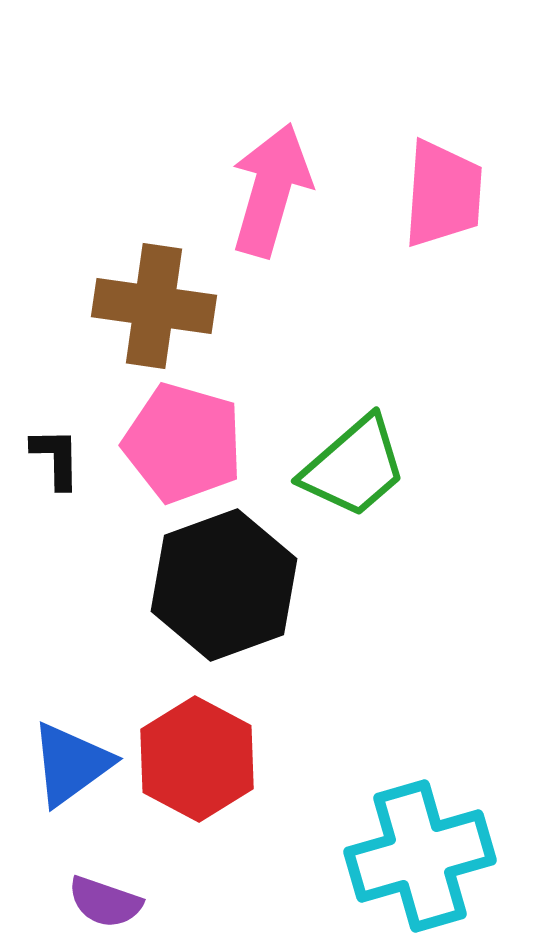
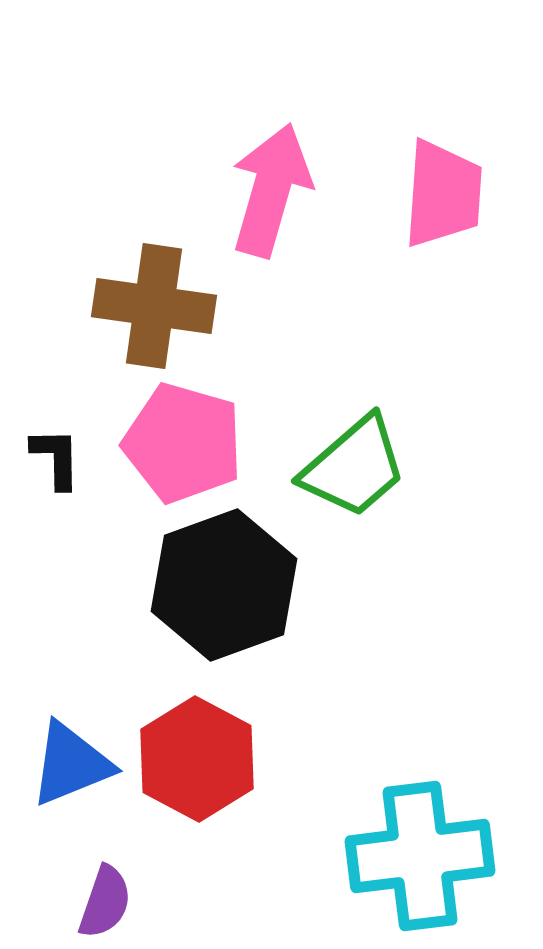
blue triangle: rotated 14 degrees clockwise
cyan cross: rotated 9 degrees clockwise
purple semicircle: rotated 90 degrees counterclockwise
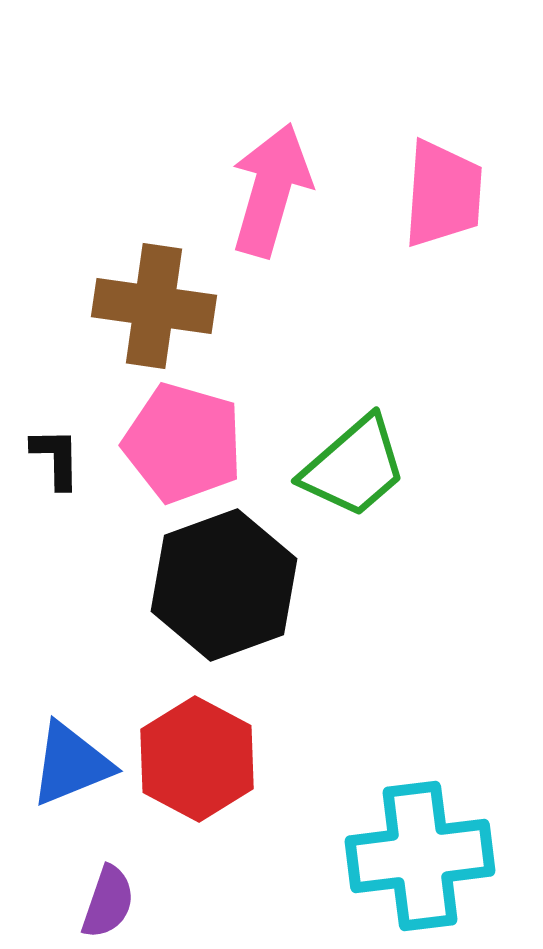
purple semicircle: moved 3 px right
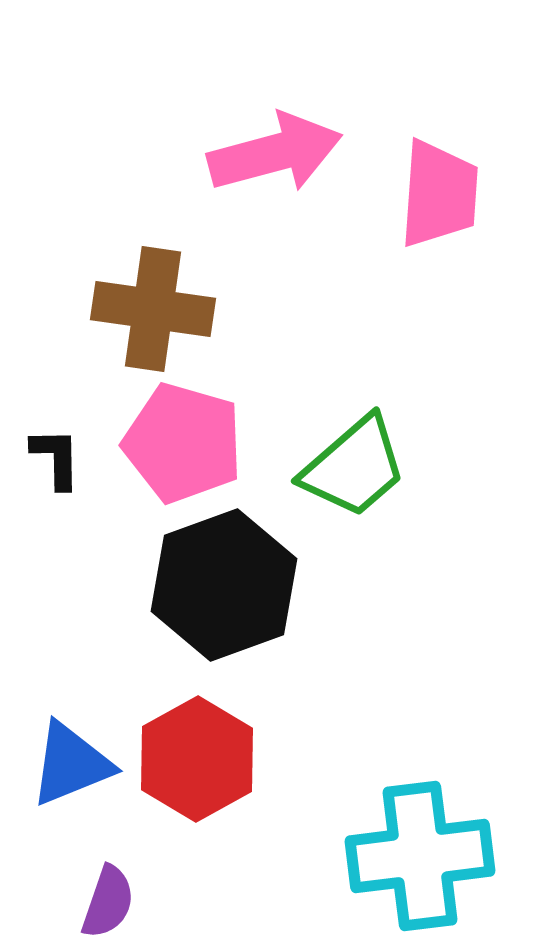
pink arrow: moved 4 px right, 37 px up; rotated 59 degrees clockwise
pink trapezoid: moved 4 px left
brown cross: moved 1 px left, 3 px down
red hexagon: rotated 3 degrees clockwise
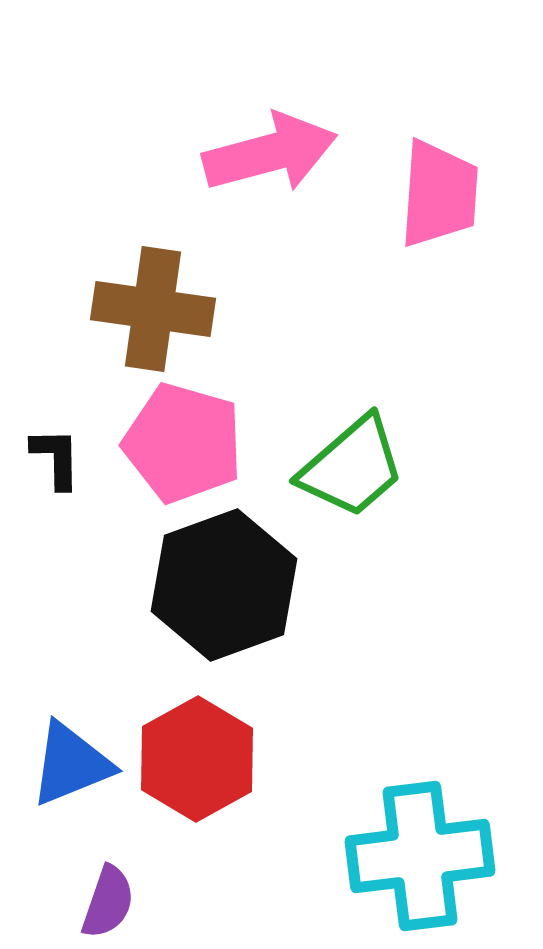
pink arrow: moved 5 px left
green trapezoid: moved 2 px left
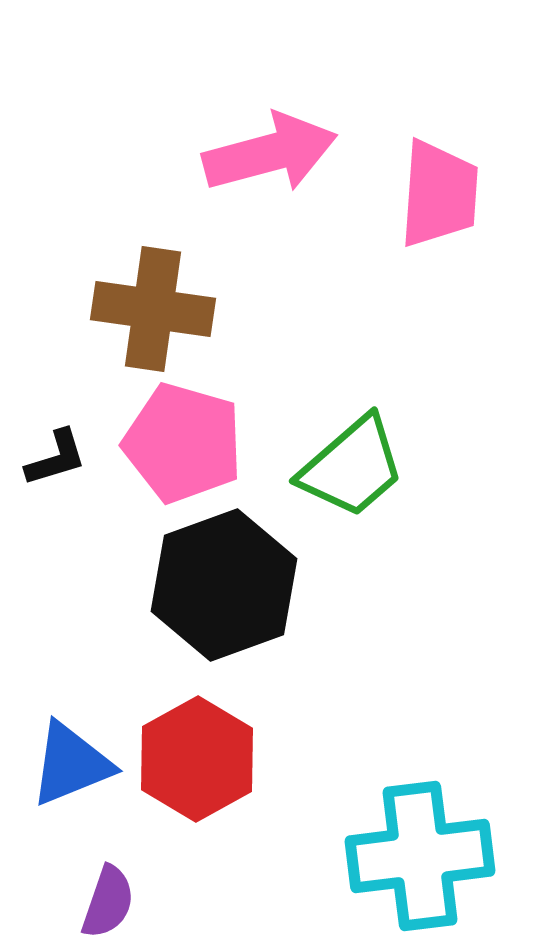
black L-shape: rotated 74 degrees clockwise
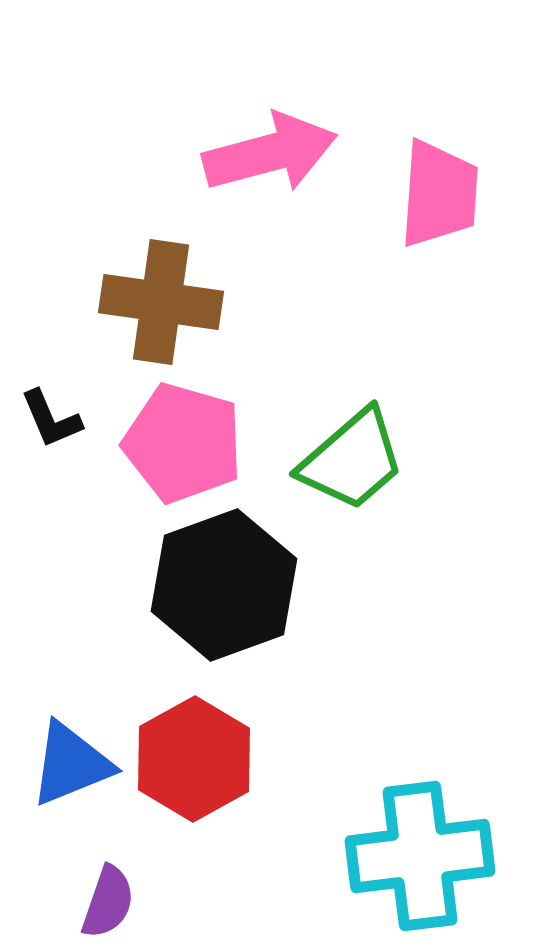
brown cross: moved 8 px right, 7 px up
black L-shape: moved 5 px left, 39 px up; rotated 84 degrees clockwise
green trapezoid: moved 7 px up
red hexagon: moved 3 px left
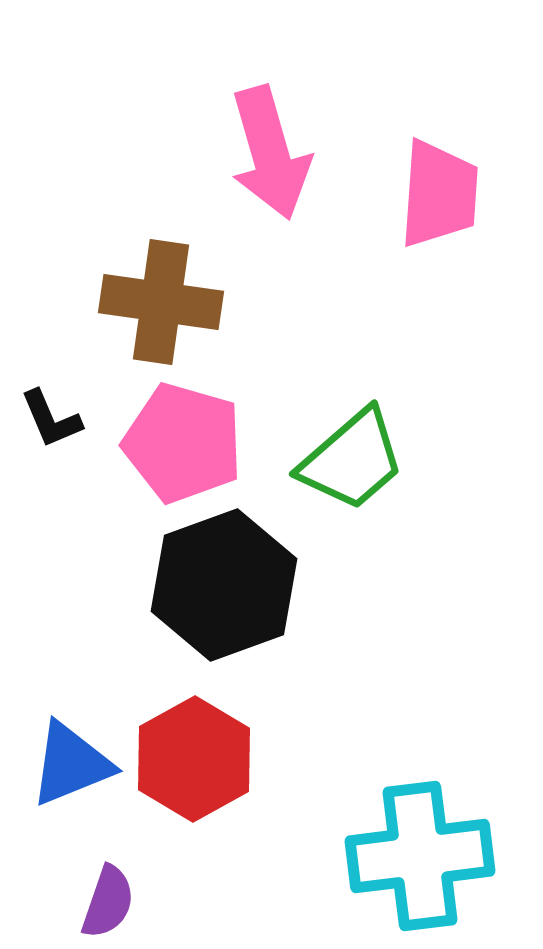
pink arrow: rotated 89 degrees clockwise
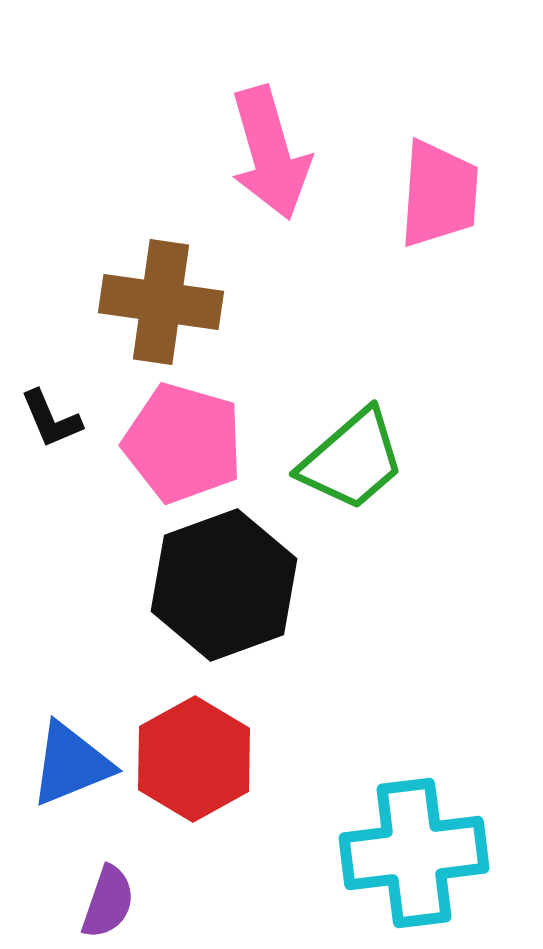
cyan cross: moved 6 px left, 3 px up
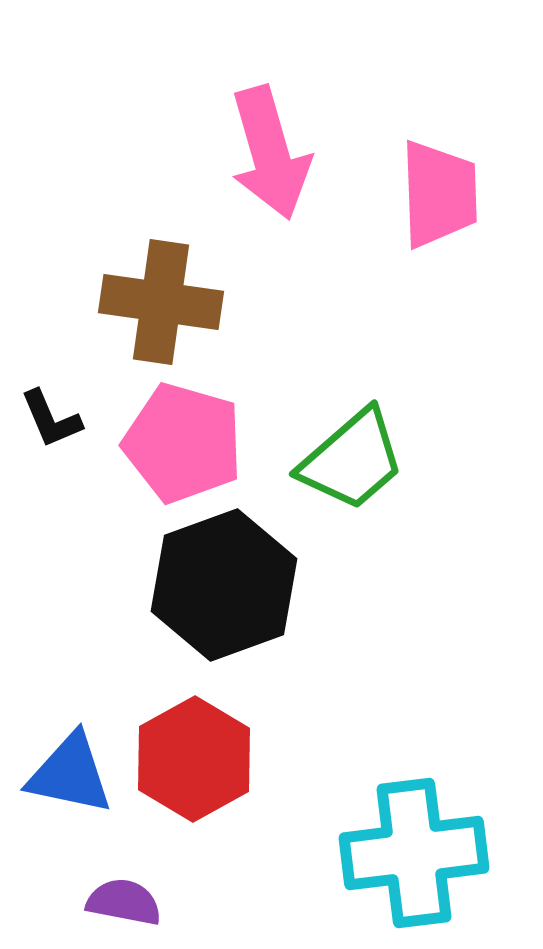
pink trapezoid: rotated 6 degrees counterclockwise
blue triangle: moved 1 px left, 10 px down; rotated 34 degrees clockwise
purple semicircle: moved 16 px right; rotated 98 degrees counterclockwise
